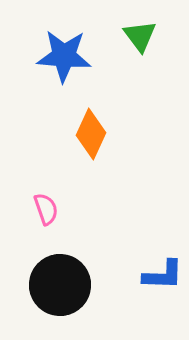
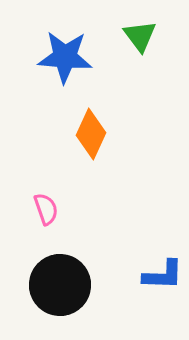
blue star: moved 1 px right, 1 px down
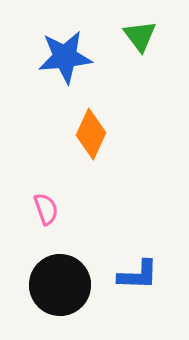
blue star: rotated 10 degrees counterclockwise
blue L-shape: moved 25 px left
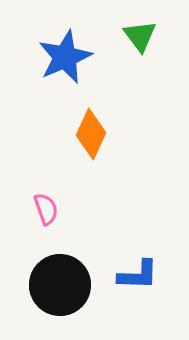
blue star: rotated 18 degrees counterclockwise
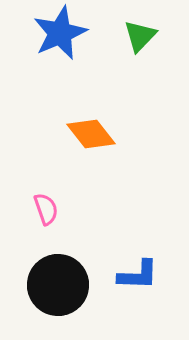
green triangle: rotated 21 degrees clockwise
blue star: moved 5 px left, 24 px up
orange diamond: rotated 63 degrees counterclockwise
black circle: moved 2 px left
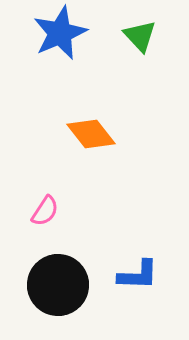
green triangle: rotated 27 degrees counterclockwise
pink semicircle: moved 1 px left, 2 px down; rotated 52 degrees clockwise
